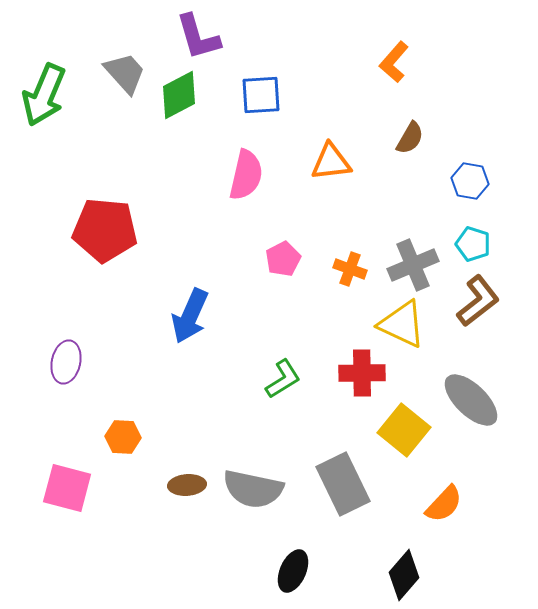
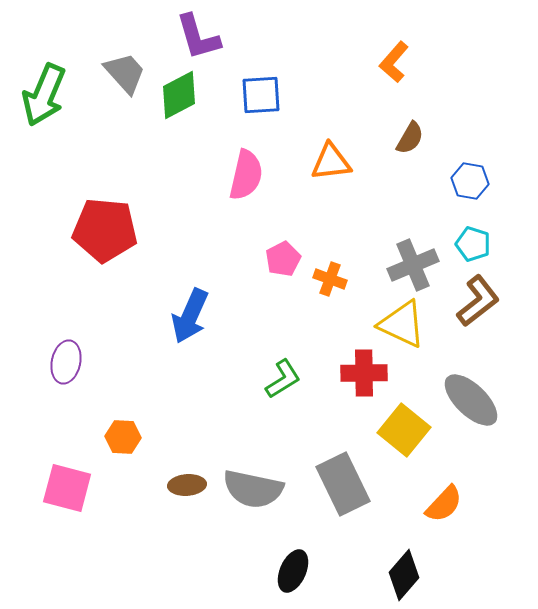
orange cross: moved 20 px left, 10 px down
red cross: moved 2 px right
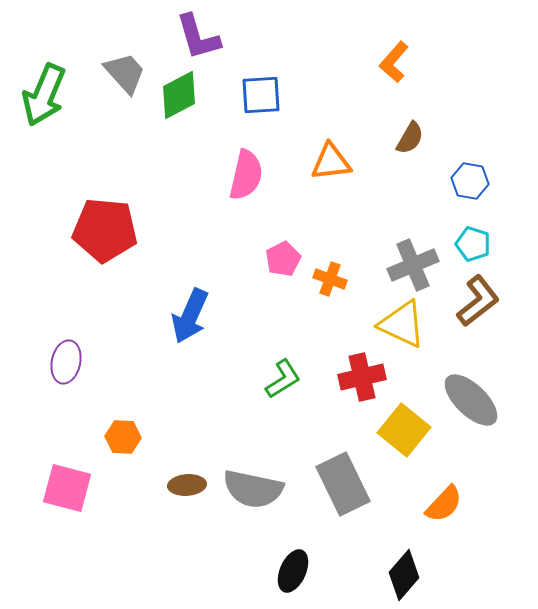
red cross: moved 2 px left, 4 px down; rotated 12 degrees counterclockwise
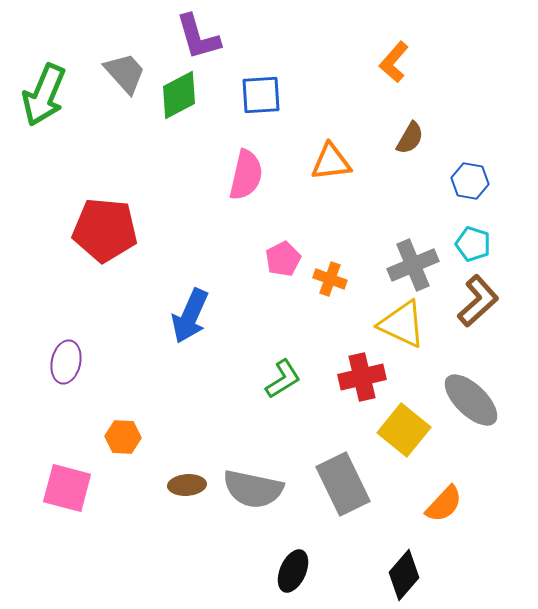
brown L-shape: rotated 4 degrees counterclockwise
